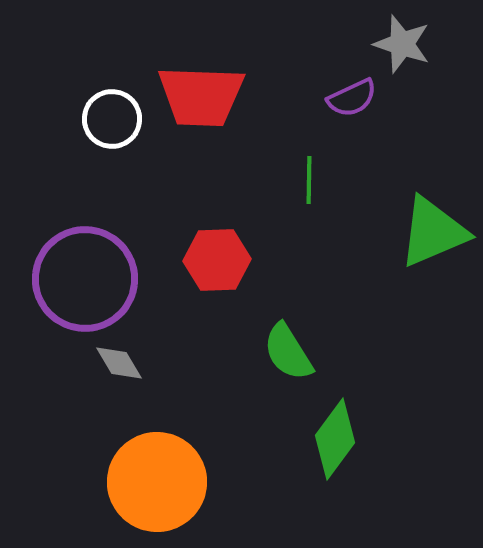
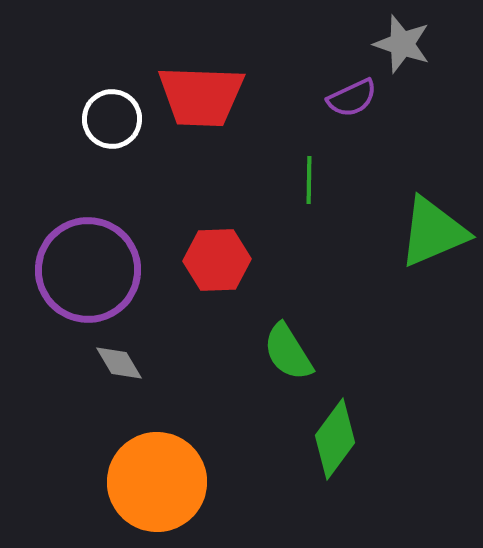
purple circle: moved 3 px right, 9 px up
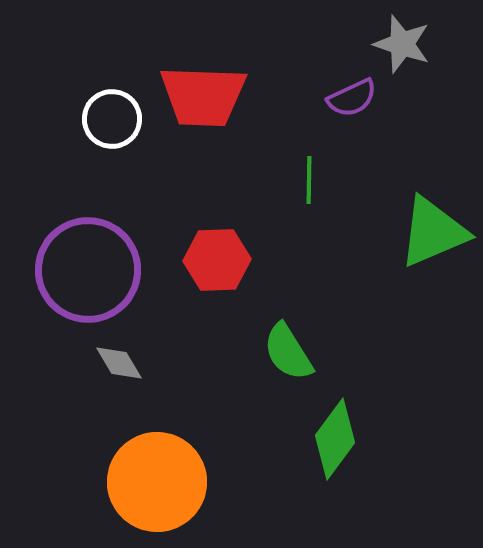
red trapezoid: moved 2 px right
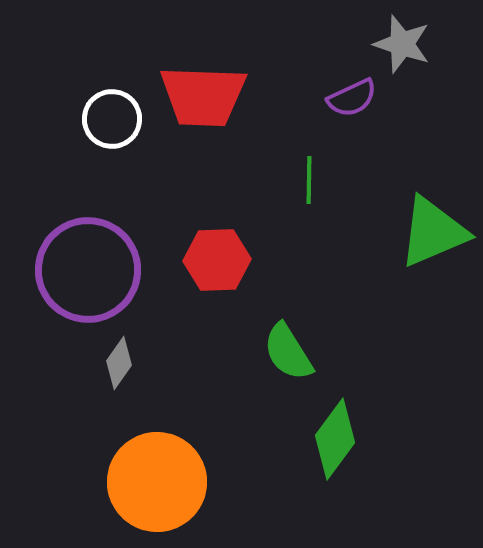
gray diamond: rotated 66 degrees clockwise
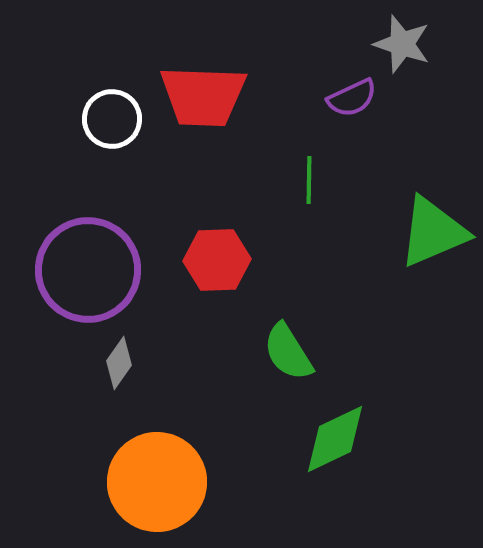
green diamond: rotated 28 degrees clockwise
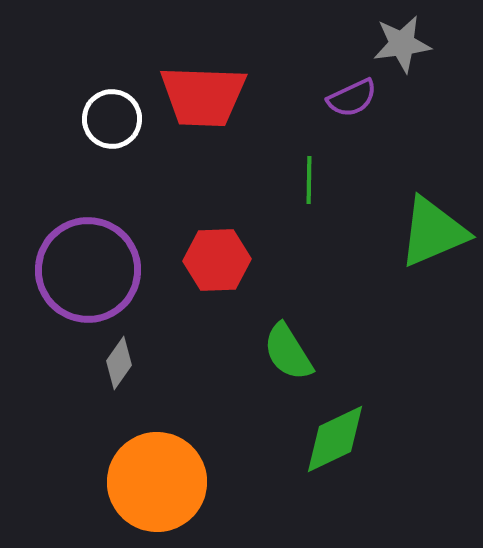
gray star: rotated 26 degrees counterclockwise
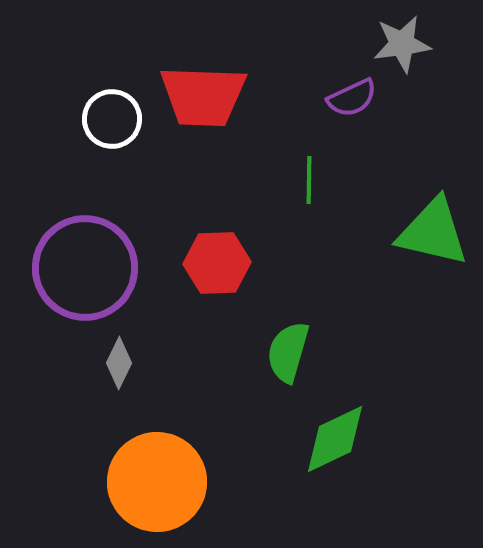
green triangle: rotated 36 degrees clockwise
red hexagon: moved 3 px down
purple circle: moved 3 px left, 2 px up
green semicircle: rotated 48 degrees clockwise
gray diamond: rotated 9 degrees counterclockwise
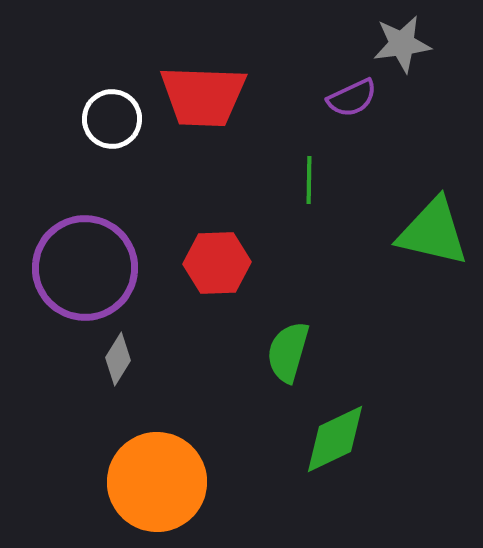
gray diamond: moved 1 px left, 4 px up; rotated 6 degrees clockwise
